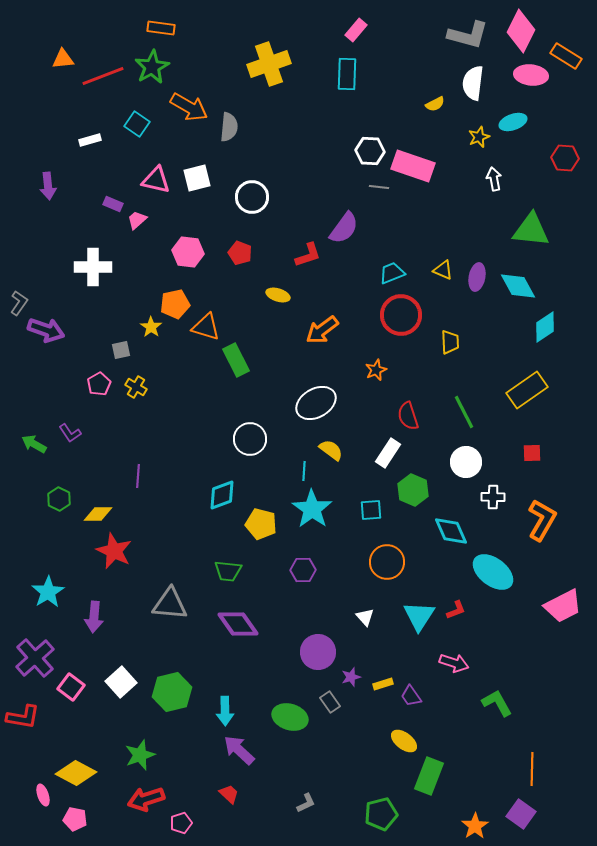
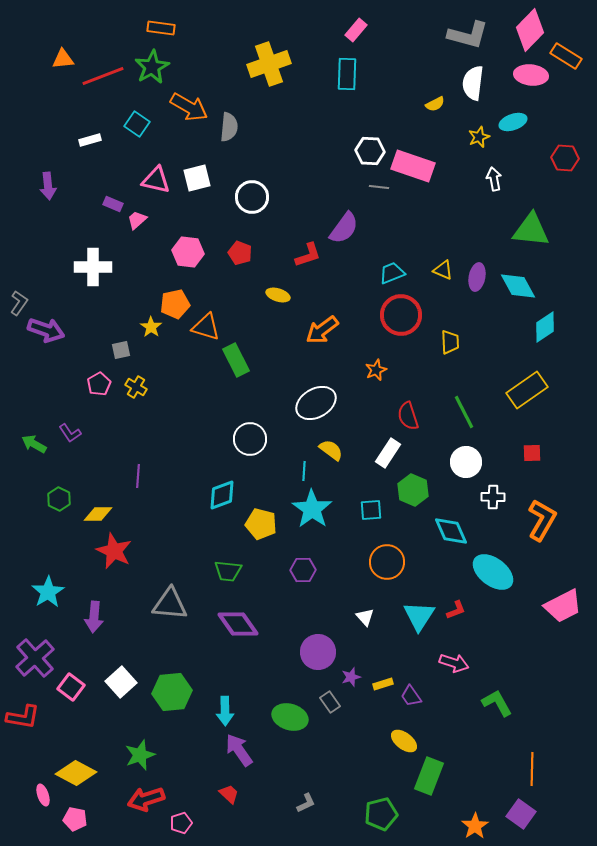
pink diamond at (521, 31): moved 9 px right, 1 px up; rotated 18 degrees clockwise
green hexagon at (172, 692): rotated 9 degrees clockwise
purple arrow at (239, 750): rotated 12 degrees clockwise
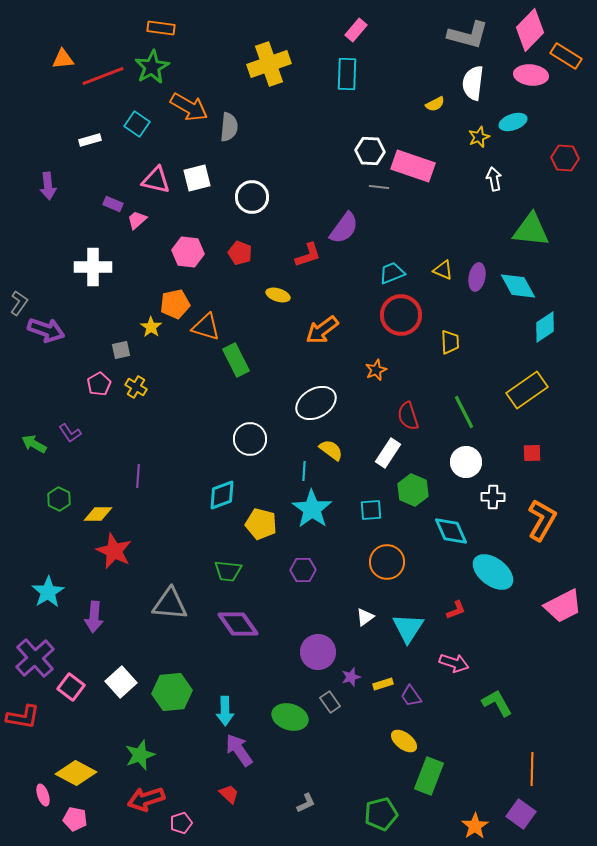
cyan triangle at (419, 616): moved 11 px left, 12 px down
white triangle at (365, 617): rotated 36 degrees clockwise
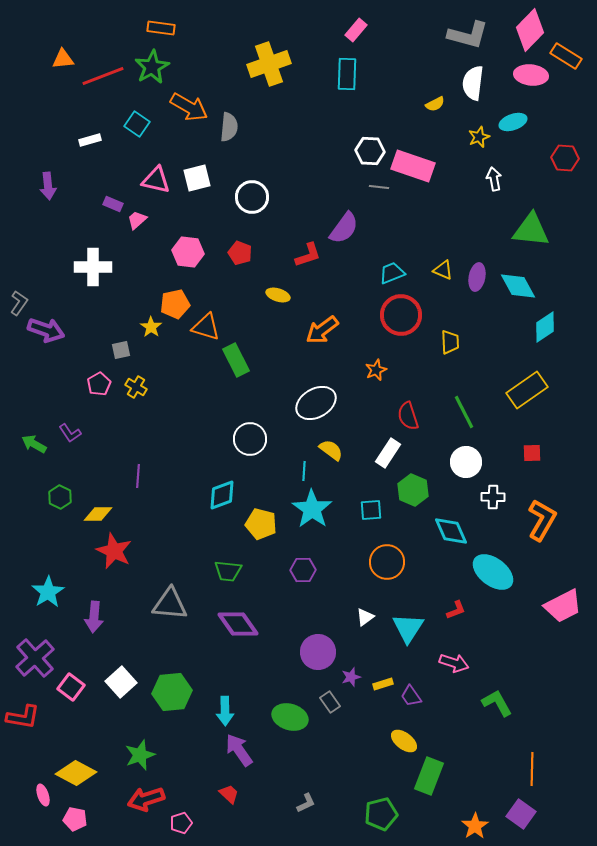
green hexagon at (59, 499): moved 1 px right, 2 px up
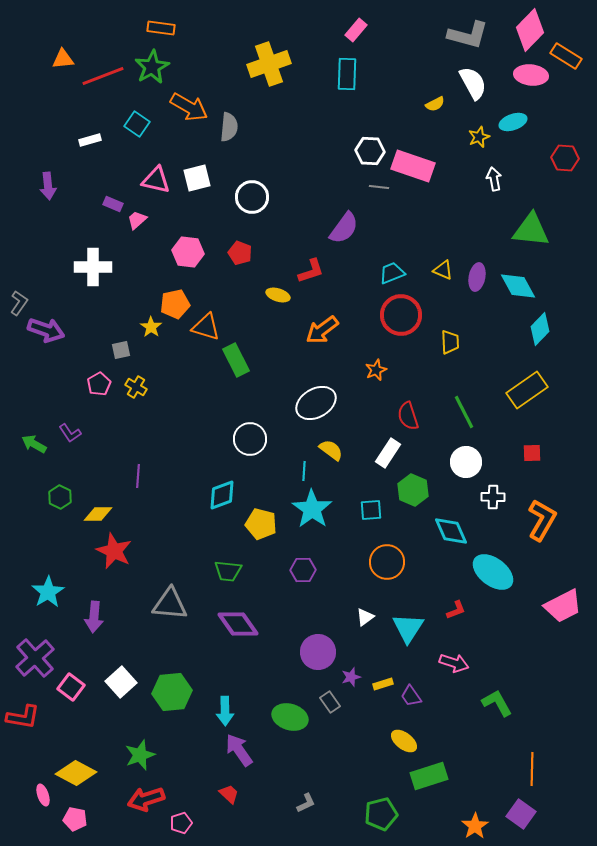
white semicircle at (473, 83): rotated 144 degrees clockwise
red L-shape at (308, 255): moved 3 px right, 16 px down
cyan diamond at (545, 327): moved 5 px left, 2 px down; rotated 12 degrees counterclockwise
green rectangle at (429, 776): rotated 51 degrees clockwise
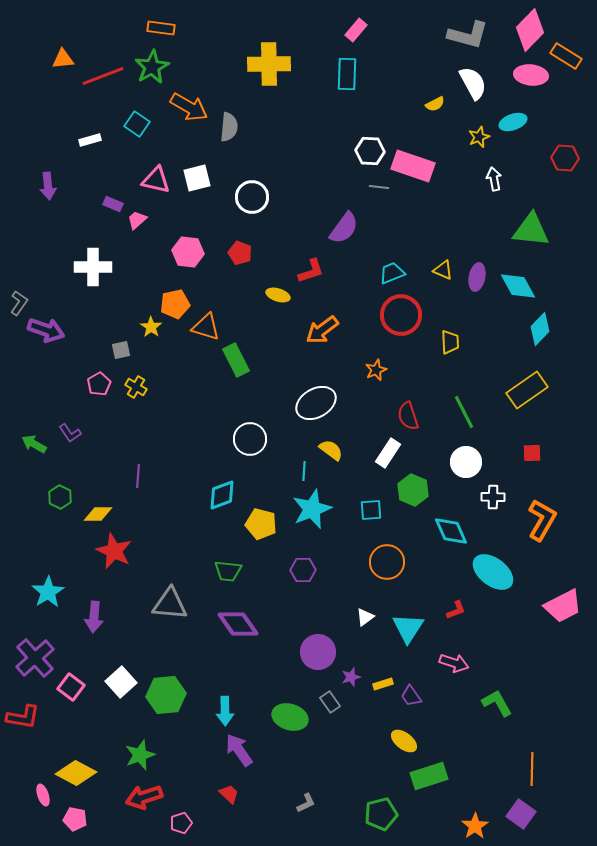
yellow cross at (269, 64): rotated 18 degrees clockwise
cyan star at (312, 509): rotated 15 degrees clockwise
green hexagon at (172, 692): moved 6 px left, 3 px down
red arrow at (146, 799): moved 2 px left, 2 px up
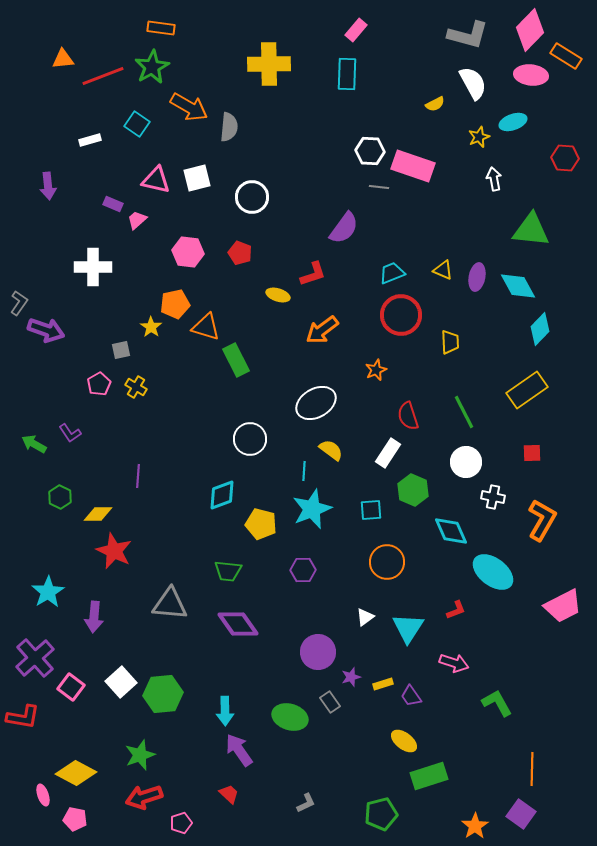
red L-shape at (311, 271): moved 2 px right, 3 px down
white cross at (493, 497): rotated 10 degrees clockwise
green hexagon at (166, 695): moved 3 px left, 1 px up
